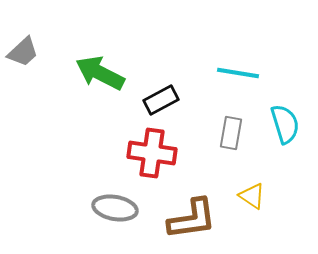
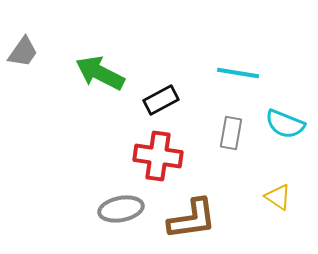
gray trapezoid: rotated 12 degrees counterclockwise
cyan semicircle: rotated 129 degrees clockwise
red cross: moved 6 px right, 3 px down
yellow triangle: moved 26 px right, 1 px down
gray ellipse: moved 6 px right, 1 px down; rotated 21 degrees counterclockwise
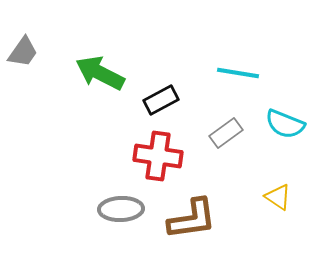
gray rectangle: moved 5 px left; rotated 44 degrees clockwise
gray ellipse: rotated 9 degrees clockwise
